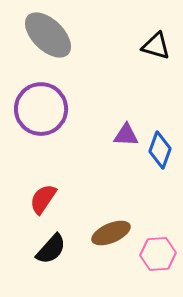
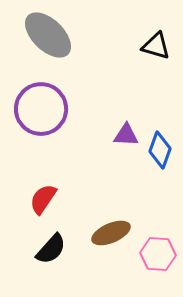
pink hexagon: rotated 8 degrees clockwise
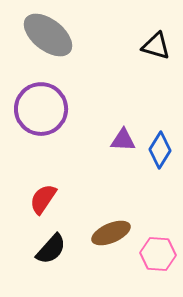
gray ellipse: rotated 6 degrees counterclockwise
purple triangle: moved 3 px left, 5 px down
blue diamond: rotated 12 degrees clockwise
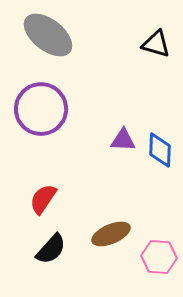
black triangle: moved 2 px up
blue diamond: rotated 30 degrees counterclockwise
brown ellipse: moved 1 px down
pink hexagon: moved 1 px right, 3 px down
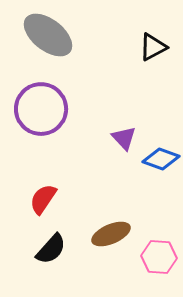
black triangle: moved 3 px left, 3 px down; rotated 44 degrees counterclockwise
purple triangle: moved 1 px right, 2 px up; rotated 44 degrees clockwise
blue diamond: moved 1 px right, 9 px down; rotated 72 degrees counterclockwise
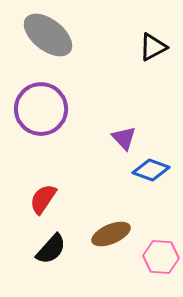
blue diamond: moved 10 px left, 11 px down
pink hexagon: moved 2 px right
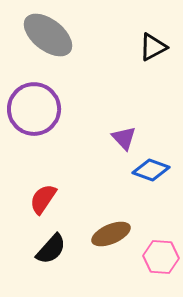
purple circle: moved 7 px left
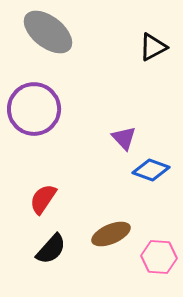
gray ellipse: moved 3 px up
pink hexagon: moved 2 px left
